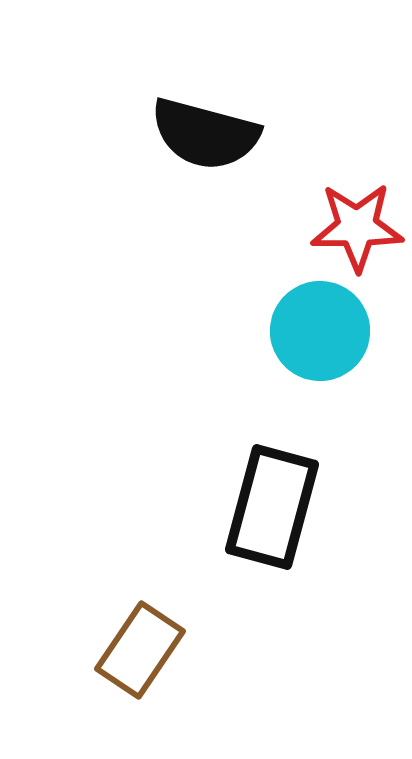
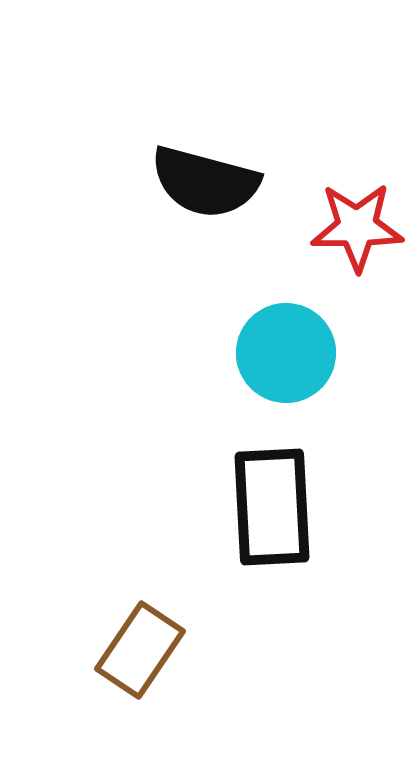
black semicircle: moved 48 px down
cyan circle: moved 34 px left, 22 px down
black rectangle: rotated 18 degrees counterclockwise
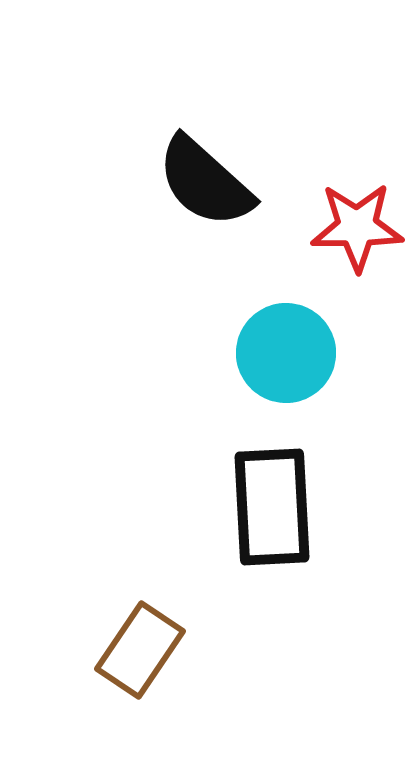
black semicircle: rotated 27 degrees clockwise
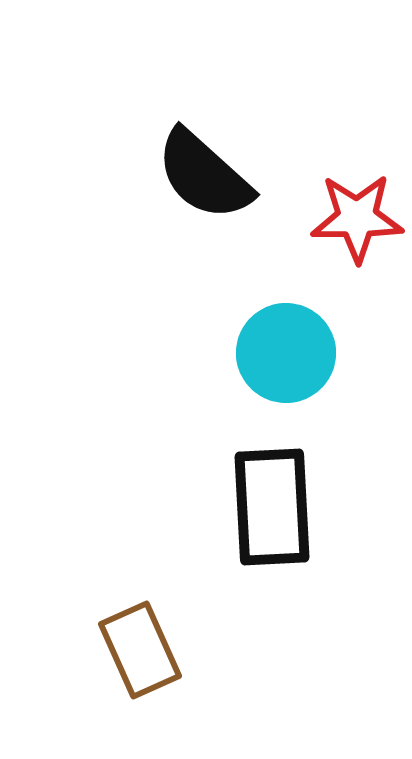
black semicircle: moved 1 px left, 7 px up
red star: moved 9 px up
brown rectangle: rotated 58 degrees counterclockwise
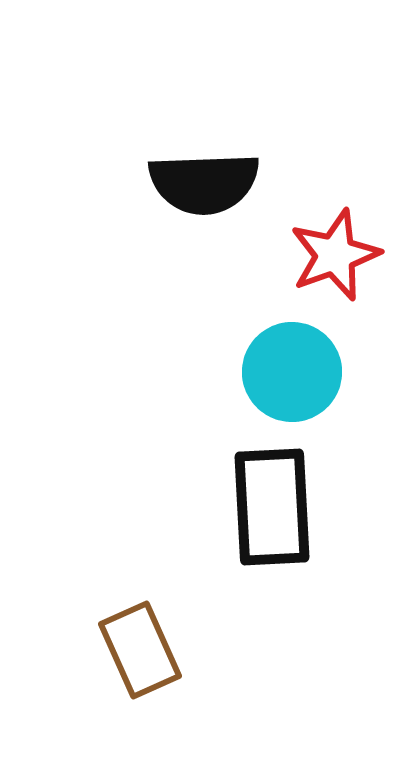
black semicircle: moved 8 px down; rotated 44 degrees counterclockwise
red star: moved 22 px left, 37 px down; rotated 20 degrees counterclockwise
cyan circle: moved 6 px right, 19 px down
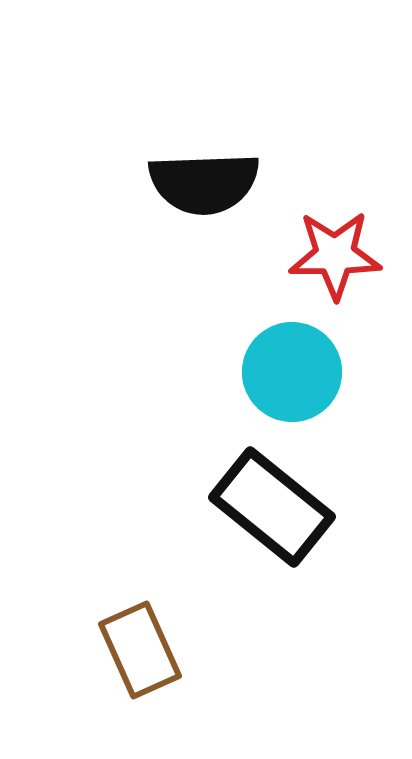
red star: rotated 20 degrees clockwise
black rectangle: rotated 48 degrees counterclockwise
